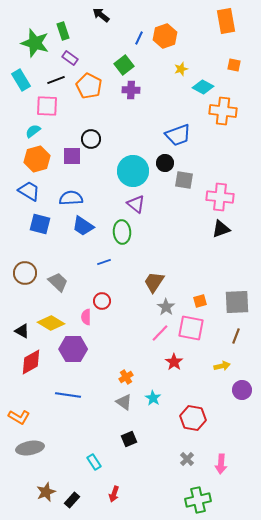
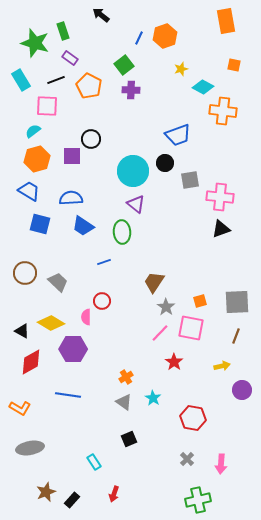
gray square at (184, 180): moved 6 px right; rotated 18 degrees counterclockwise
orange L-shape at (19, 417): moved 1 px right, 9 px up
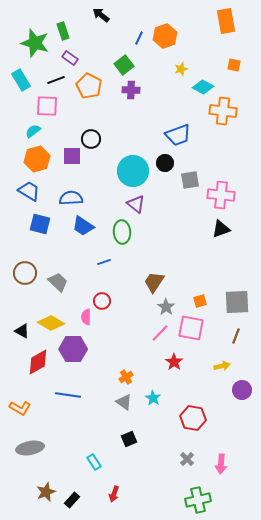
pink cross at (220, 197): moved 1 px right, 2 px up
red diamond at (31, 362): moved 7 px right
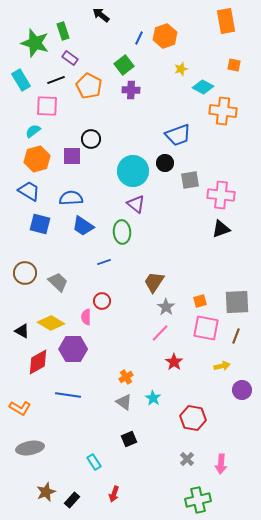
pink square at (191, 328): moved 15 px right
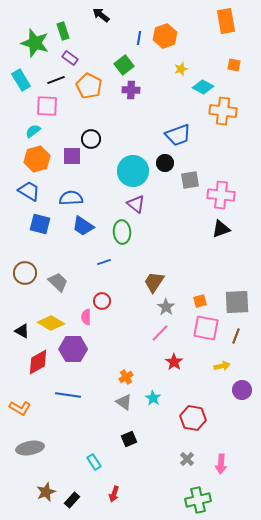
blue line at (139, 38): rotated 16 degrees counterclockwise
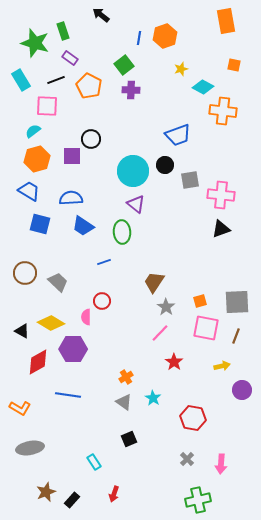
black circle at (165, 163): moved 2 px down
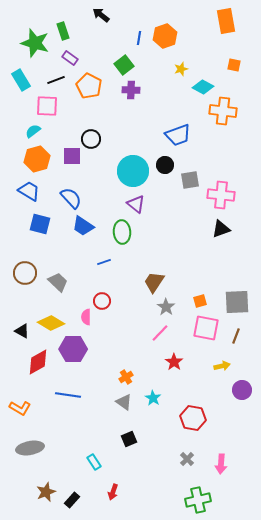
blue semicircle at (71, 198): rotated 50 degrees clockwise
red arrow at (114, 494): moved 1 px left, 2 px up
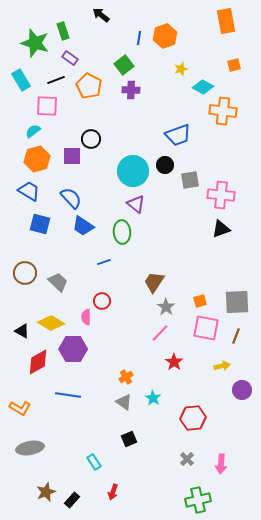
orange square at (234, 65): rotated 24 degrees counterclockwise
red hexagon at (193, 418): rotated 15 degrees counterclockwise
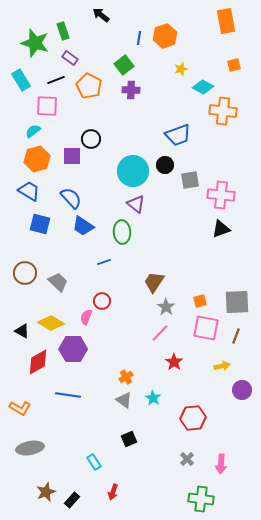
pink semicircle at (86, 317): rotated 21 degrees clockwise
gray triangle at (124, 402): moved 2 px up
green cross at (198, 500): moved 3 px right, 1 px up; rotated 20 degrees clockwise
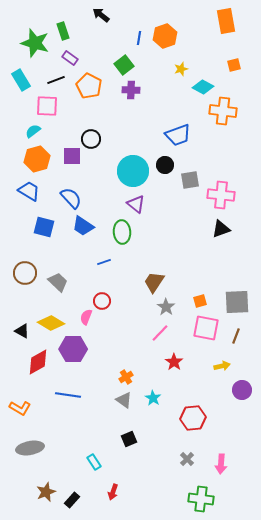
blue square at (40, 224): moved 4 px right, 3 px down
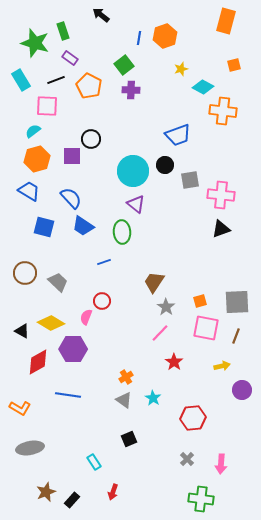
orange rectangle at (226, 21): rotated 25 degrees clockwise
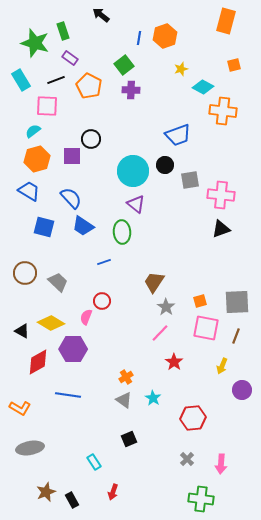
yellow arrow at (222, 366): rotated 126 degrees clockwise
black rectangle at (72, 500): rotated 70 degrees counterclockwise
